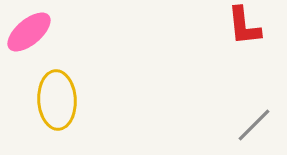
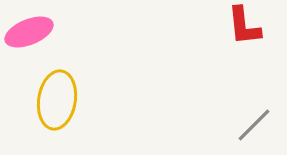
pink ellipse: rotated 18 degrees clockwise
yellow ellipse: rotated 12 degrees clockwise
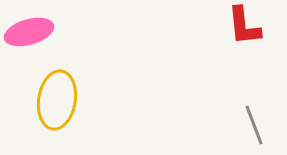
pink ellipse: rotated 6 degrees clockwise
gray line: rotated 66 degrees counterclockwise
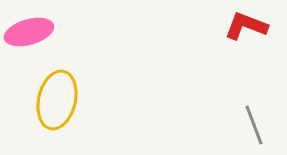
red L-shape: moved 2 px right; rotated 117 degrees clockwise
yellow ellipse: rotated 4 degrees clockwise
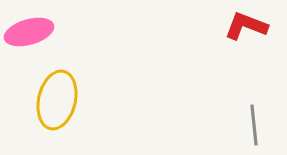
gray line: rotated 15 degrees clockwise
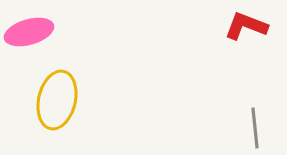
gray line: moved 1 px right, 3 px down
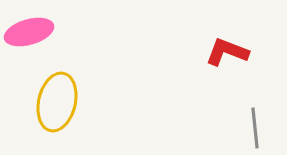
red L-shape: moved 19 px left, 26 px down
yellow ellipse: moved 2 px down
